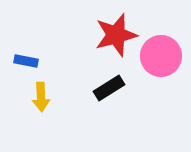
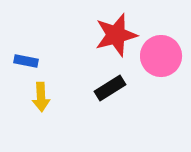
black rectangle: moved 1 px right
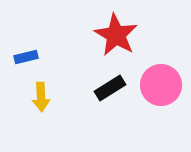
red star: rotated 27 degrees counterclockwise
pink circle: moved 29 px down
blue rectangle: moved 4 px up; rotated 25 degrees counterclockwise
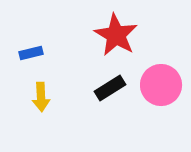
blue rectangle: moved 5 px right, 4 px up
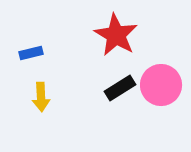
black rectangle: moved 10 px right
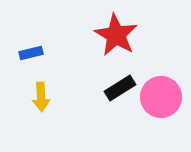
pink circle: moved 12 px down
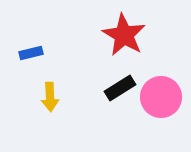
red star: moved 8 px right
yellow arrow: moved 9 px right
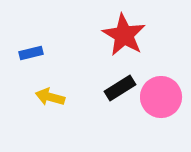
yellow arrow: rotated 108 degrees clockwise
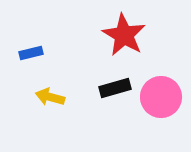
black rectangle: moved 5 px left; rotated 16 degrees clockwise
